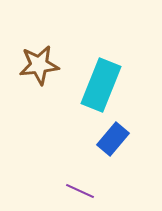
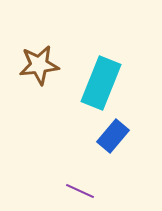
cyan rectangle: moved 2 px up
blue rectangle: moved 3 px up
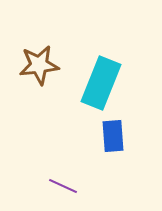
blue rectangle: rotated 44 degrees counterclockwise
purple line: moved 17 px left, 5 px up
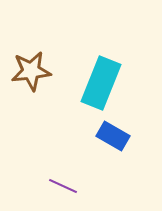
brown star: moved 8 px left, 6 px down
blue rectangle: rotated 56 degrees counterclockwise
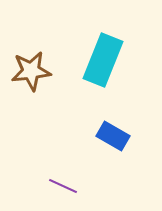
cyan rectangle: moved 2 px right, 23 px up
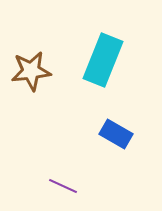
blue rectangle: moved 3 px right, 2 px up
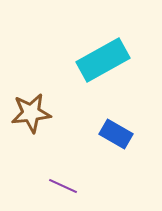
cyan rectangle: rotated 39 degrees clockwise
brown star: moved 42 px down
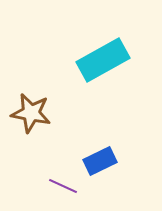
brown star: rotated 18 degrees clockwise
blue rectangle: moved 16 px left, 27 px down; rotated 56 degrees counterclockwise
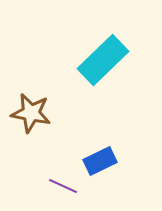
cyan rectangle: rotated 15 degrees counterclockwise
